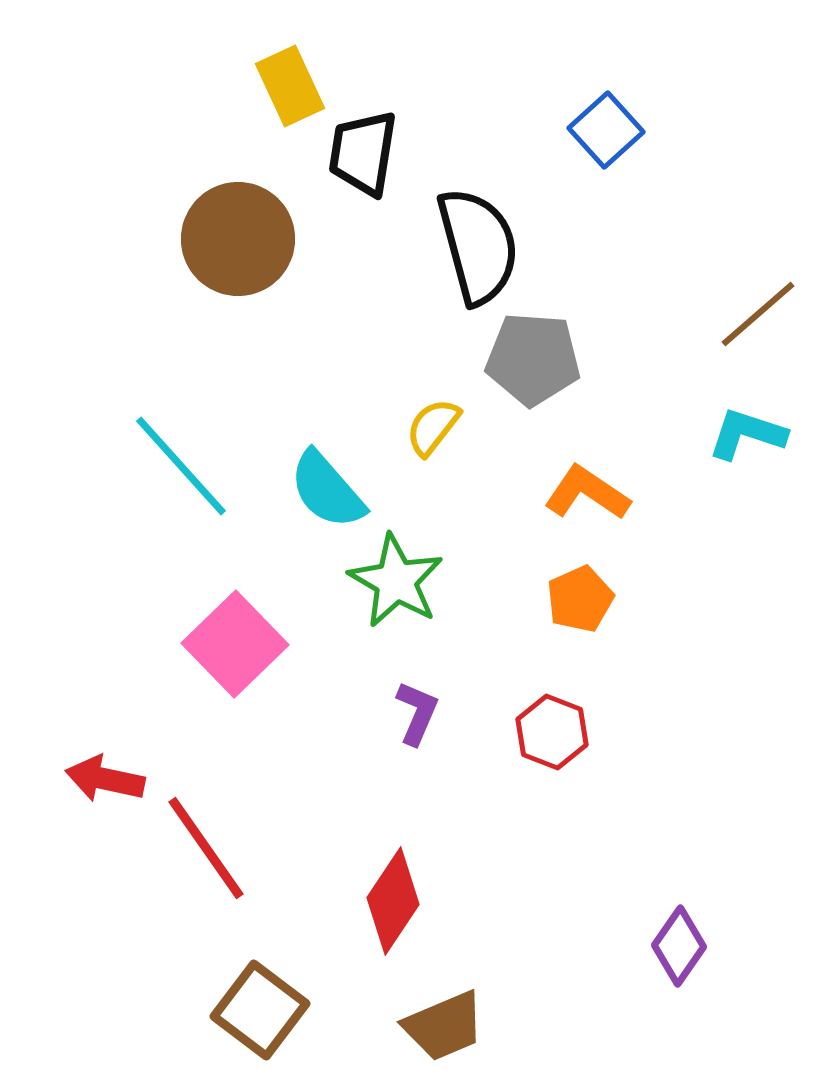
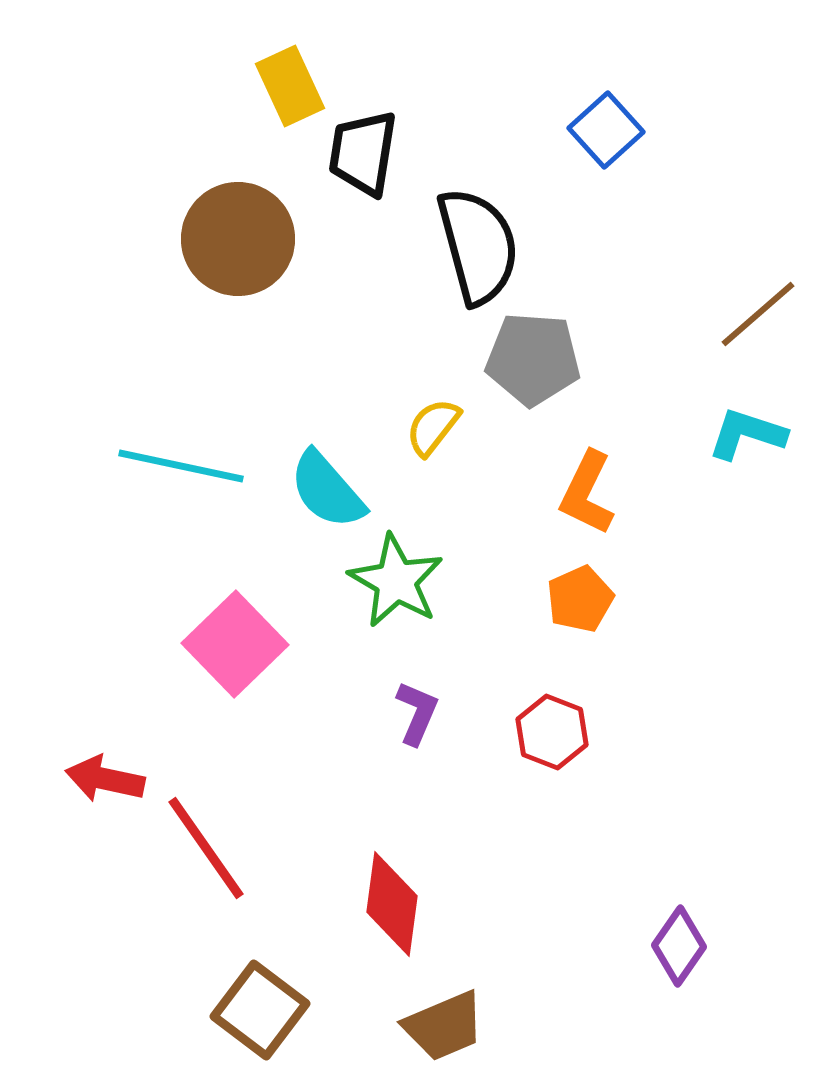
cyan line: rotated 36 degrees counterclockwise
orange L-shape: rotated 98 degrees counterclockwise
red diamond: moved 1 px left, 3 px down; rotated 26 degrees counterclockwise
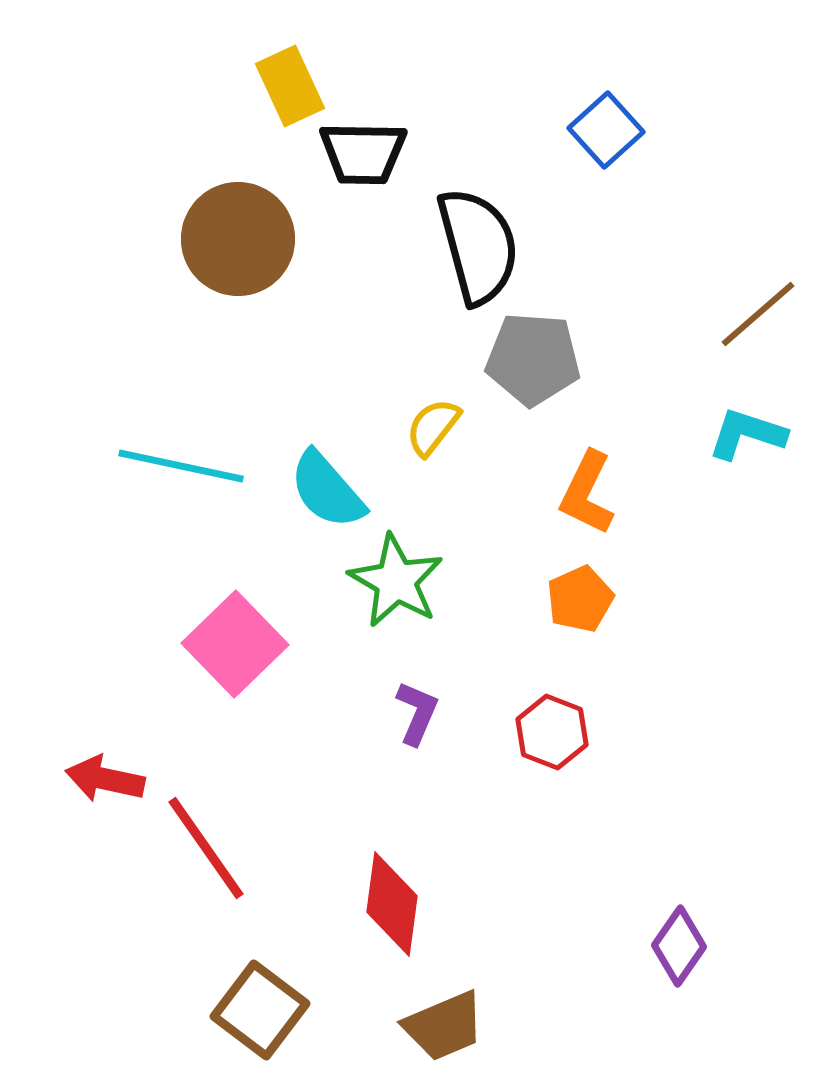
black trapezoid: rotated 98 degrees counterclockwise
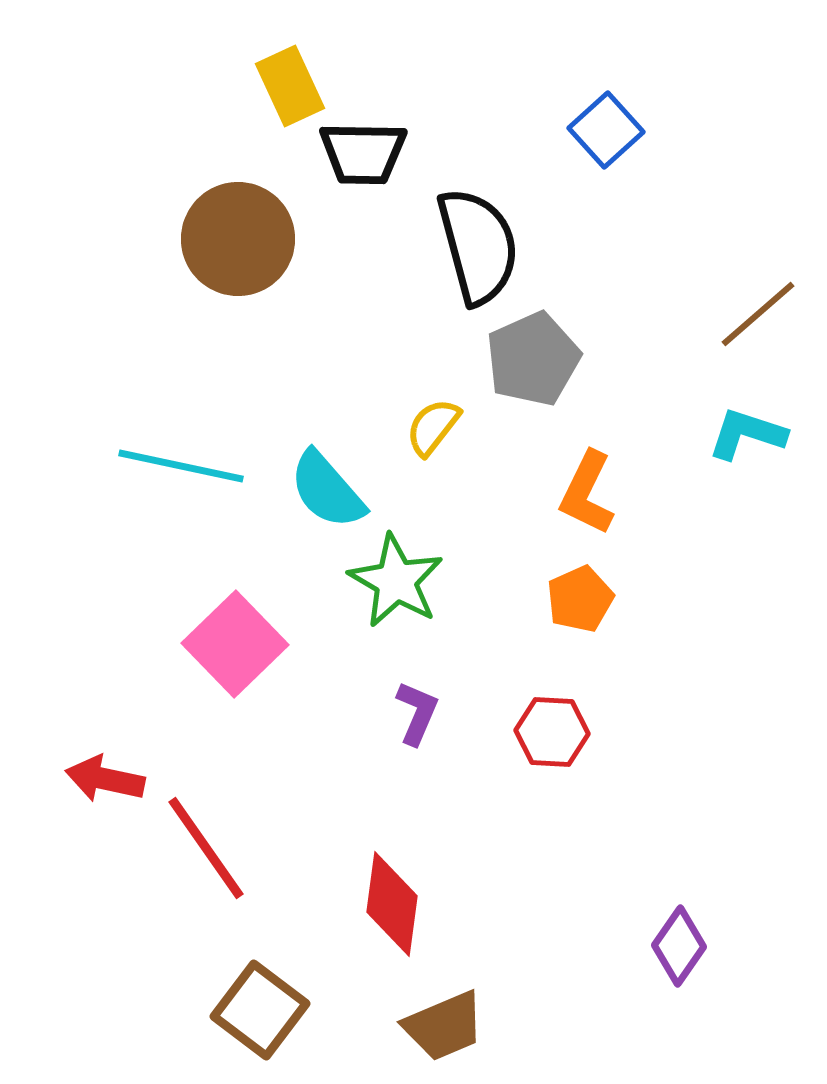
gray pentagon: rotated 28 degrees counterclockwise
red hexagon: rotated 18 degrees counterclockwise
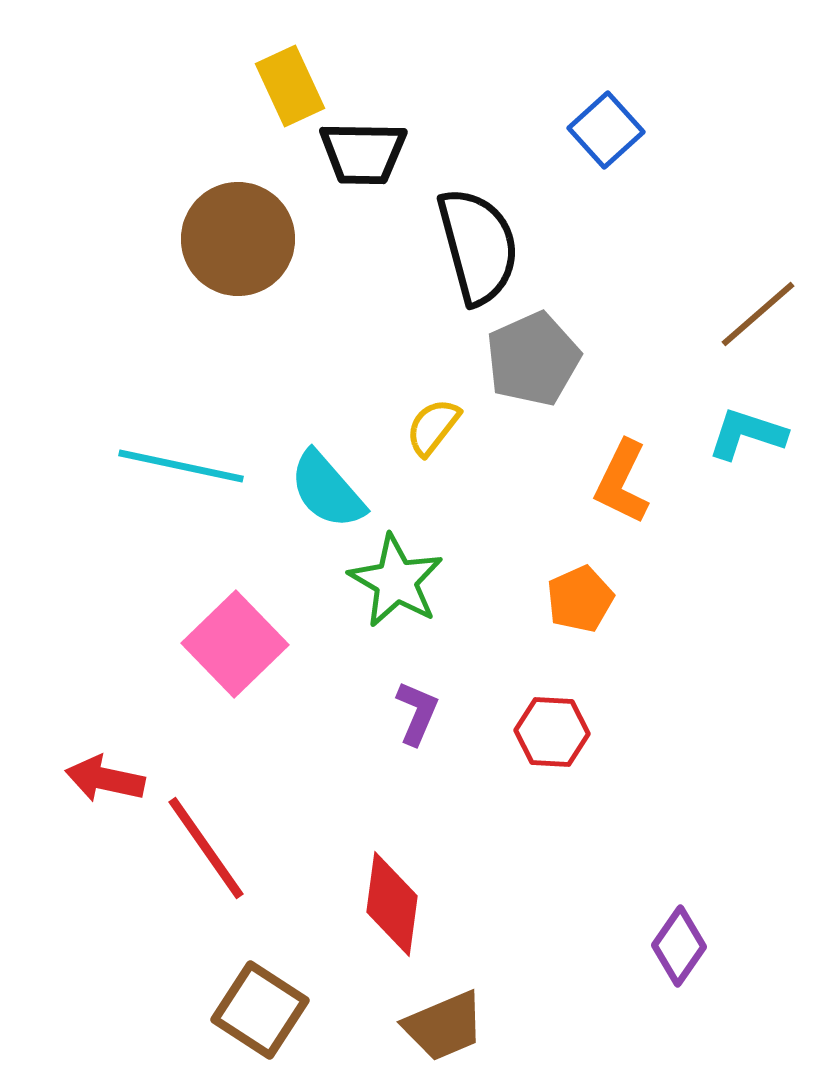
orange L-shape: moved 35 px right, 11 px up
brown square: rotated 4 degrees counterclockwise
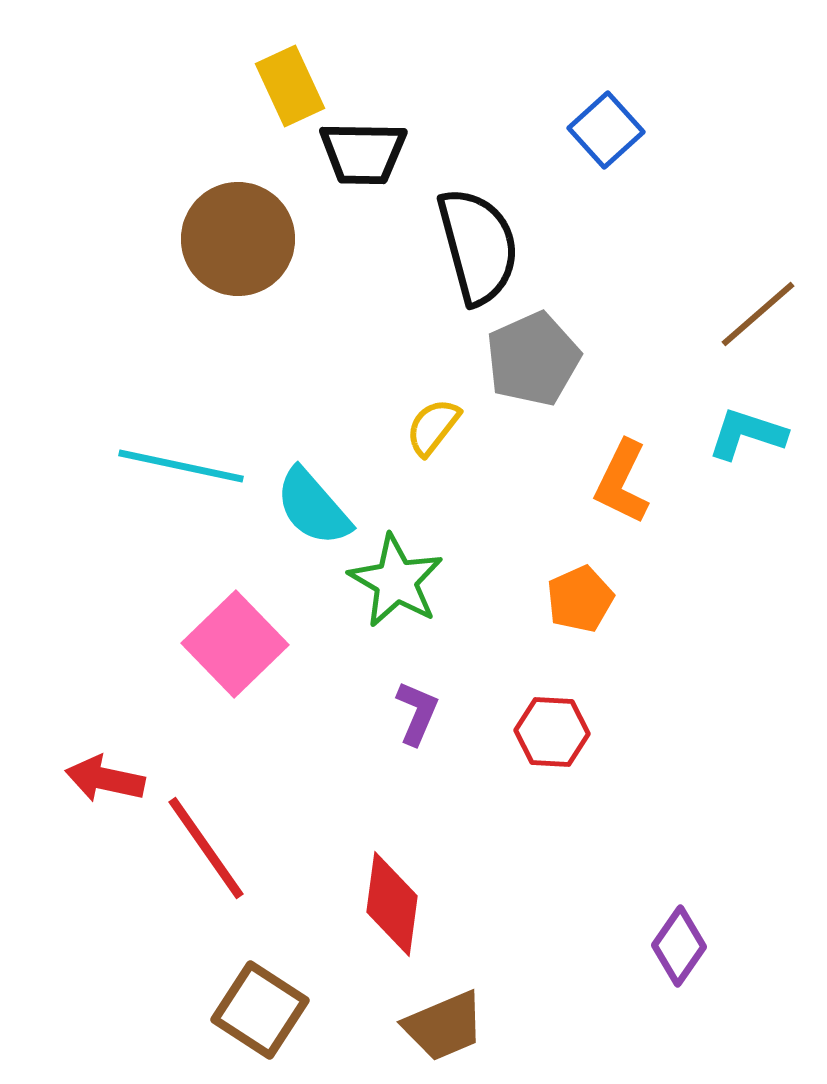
cyan semicircle: moved 14 px left, 17 px down
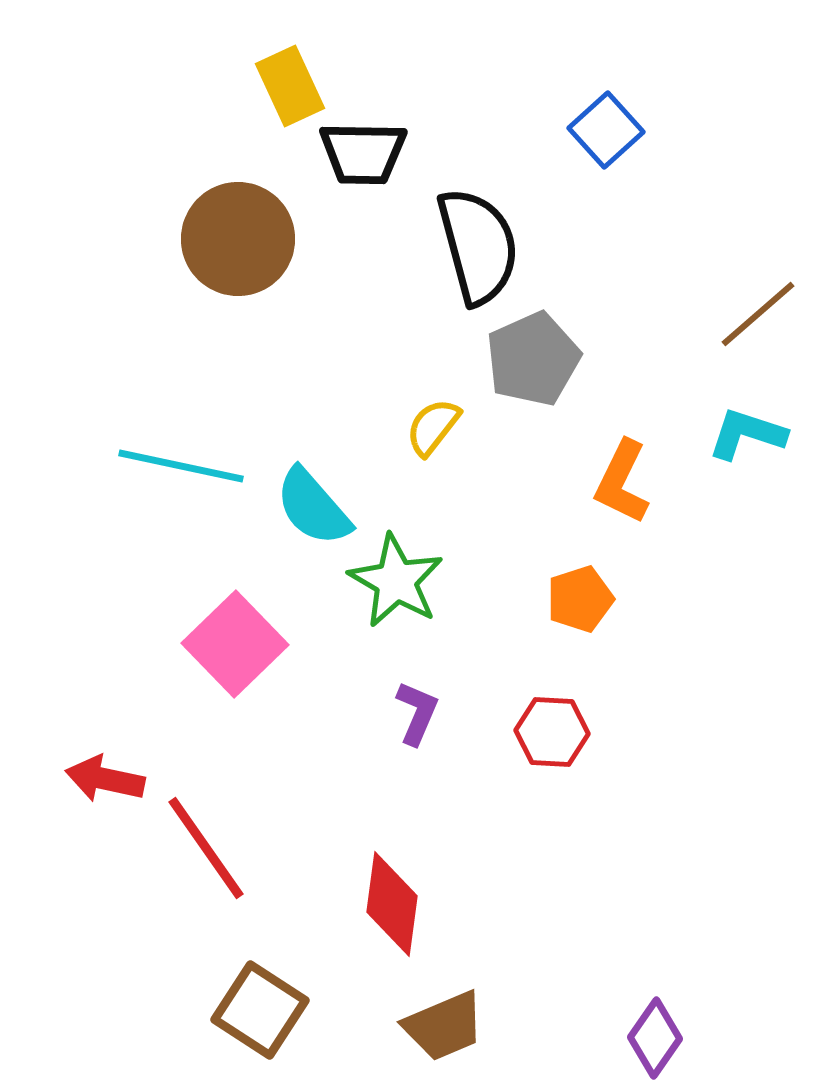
orange pentagon: rotated 6 degrees clockwise
purple diamond: moved 24 px left, 92 px down
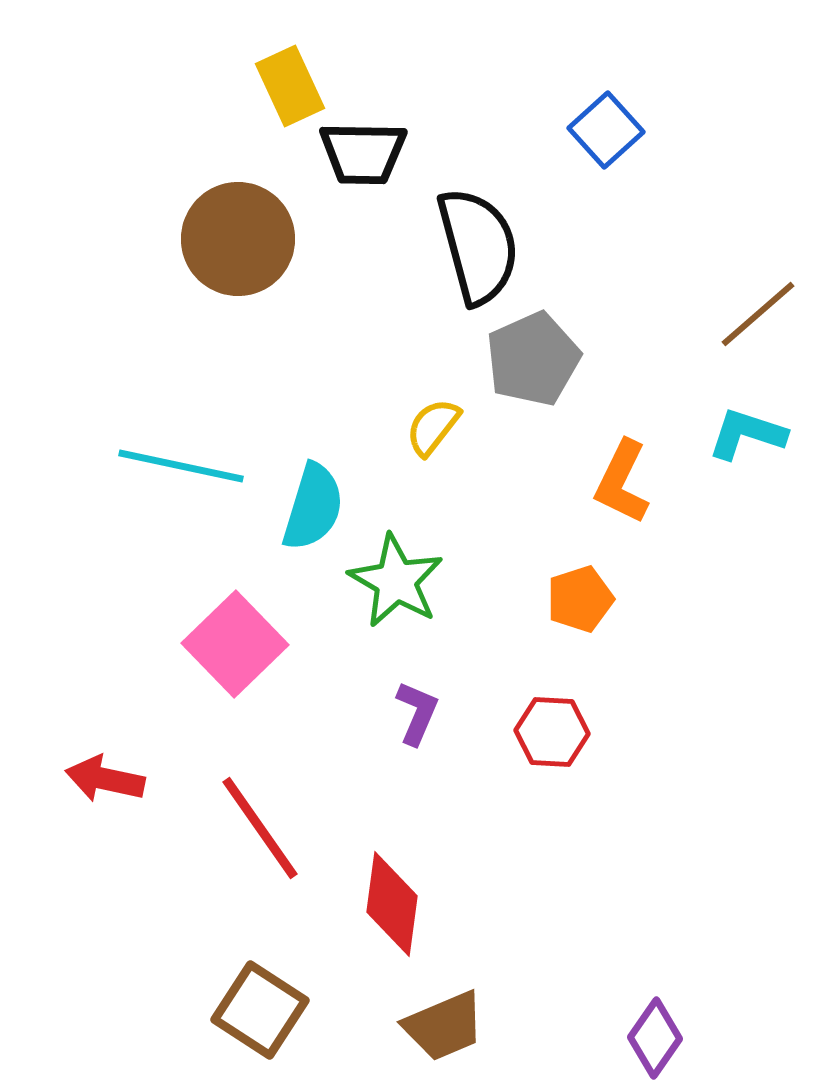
cyan semicircle: rotated 122 degrees counterclockwise
red line: moved 54 px right, 20 px up
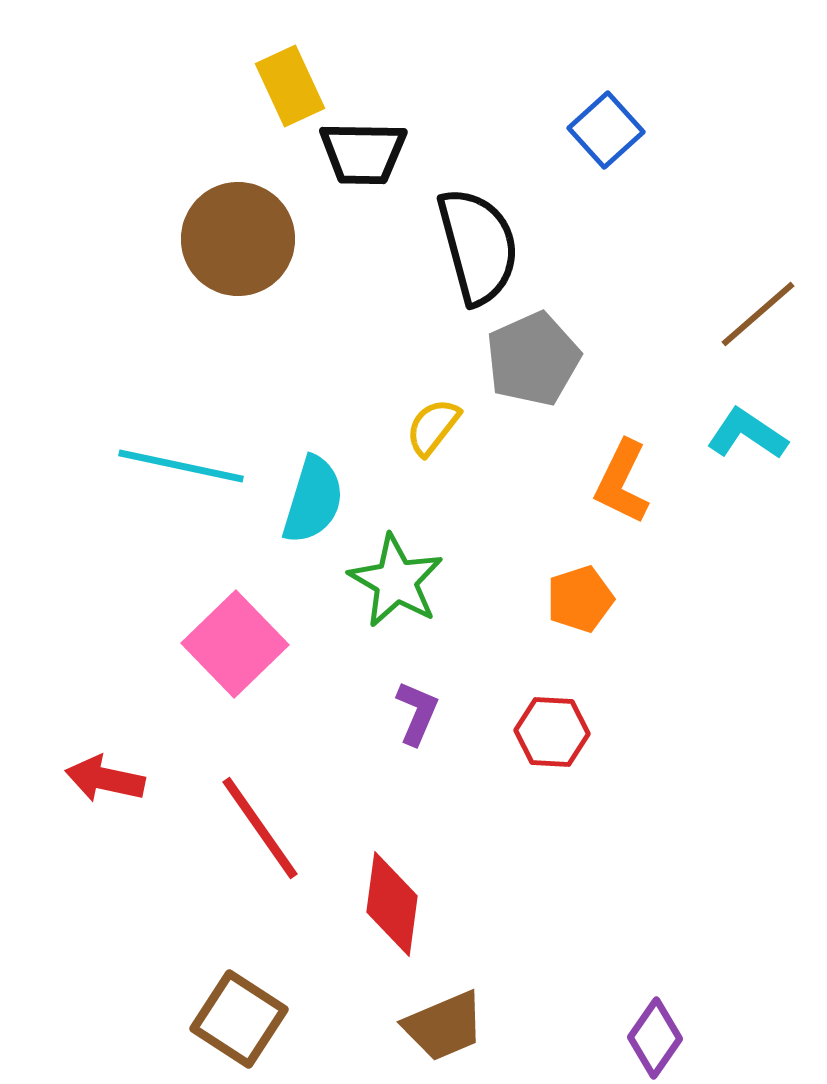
cyan L-shape: rotated 16 degrees clockwise
cyan semicircle: moved 7 px up
brown square: moved 21 px left, 9 px down
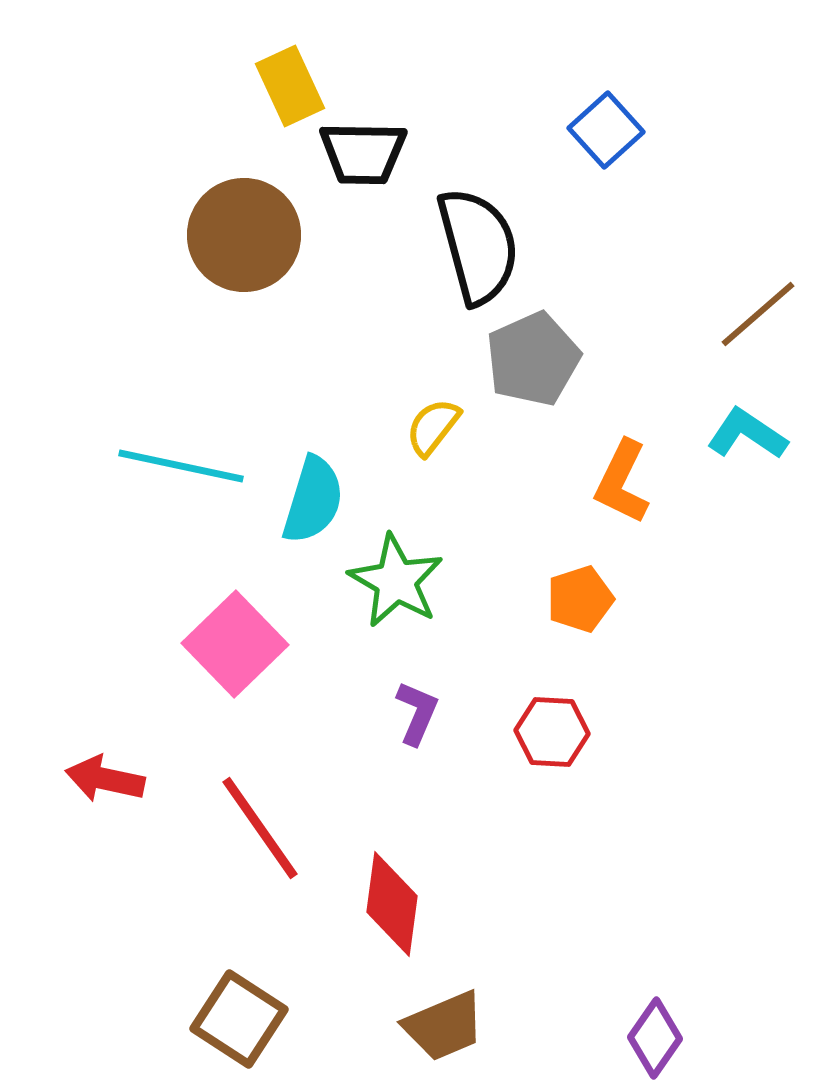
brown circle: moved 6 px right, 4 px up
